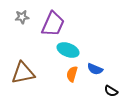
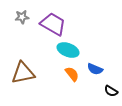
purple trapezoid: rotated 84 degrees counterclockwise
orange semicircle: rotated 126 degrees clockwise
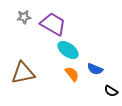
gray star: moved 2 px right
cyan ellipse: rotated 15 degrees clockwise
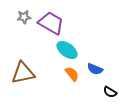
purple trapezoid: moved 2 px left, 1 px up
cyan ellipse: moved 1 px left
black semicircle: moved 1 px left, 1 px down
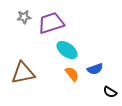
purple trapezoid: rotated 48 degrees counterclockwise
blue semicircle: rotated 42 degrees counterclockwise
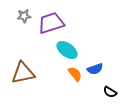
gray star: moved 1 px up
orange semicircle: moved 3 px right
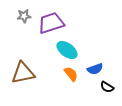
orange semicircle: moved 4 px left
black semicircle: moved 3 px left, 5 px up
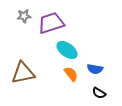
blue semicircle: rotated 28 degrees clockwise
black semicircle: moved 8 px left, 6 px down
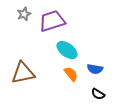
gray star: moved 2 px up; rotated 16 degrees counterclockwise
purple trapezoid: moved 1 px right, 2 px up
black semicircle: moved 1 px left, 1 px down
